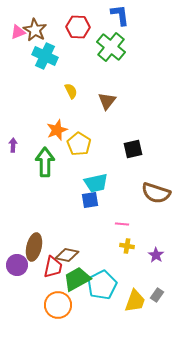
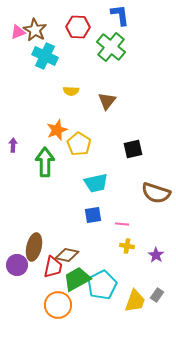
yellow semicircle: rotated 119 degrees clockwise
blue square: moved 3 px right, 15 px down
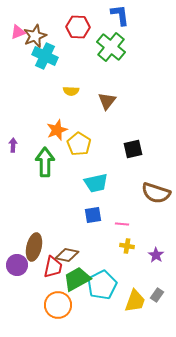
brown star: moved 6 px down; rotated 20 degrees clockwise
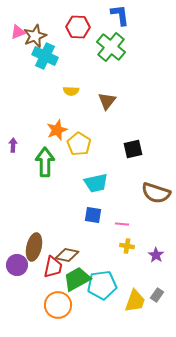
blue square: rotated 18 degrees clockwise
cyan pentagon: rotated 20 degrees clockwise
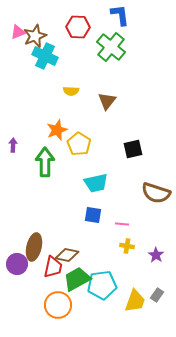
purple circle: moved 1 px up
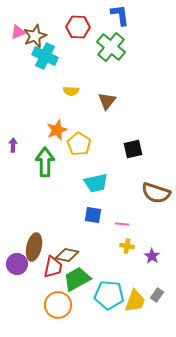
purple star: moved 4 px left, 1 px down
cyan pentagon: moved 7 px right, 10 px down; rotated 12 degrees clockwise
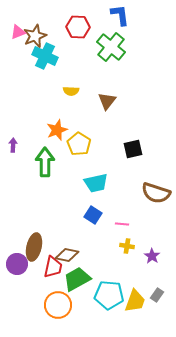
blue square: rotated 24 degrees clockwise
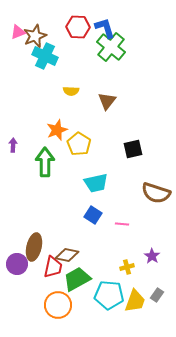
blue L-shape: moved 15 px left, 13 px down; rotated 10 degrees counterclockwise
yellow cross: moved 21 px down; rotated 24 degrees counterclockwise
